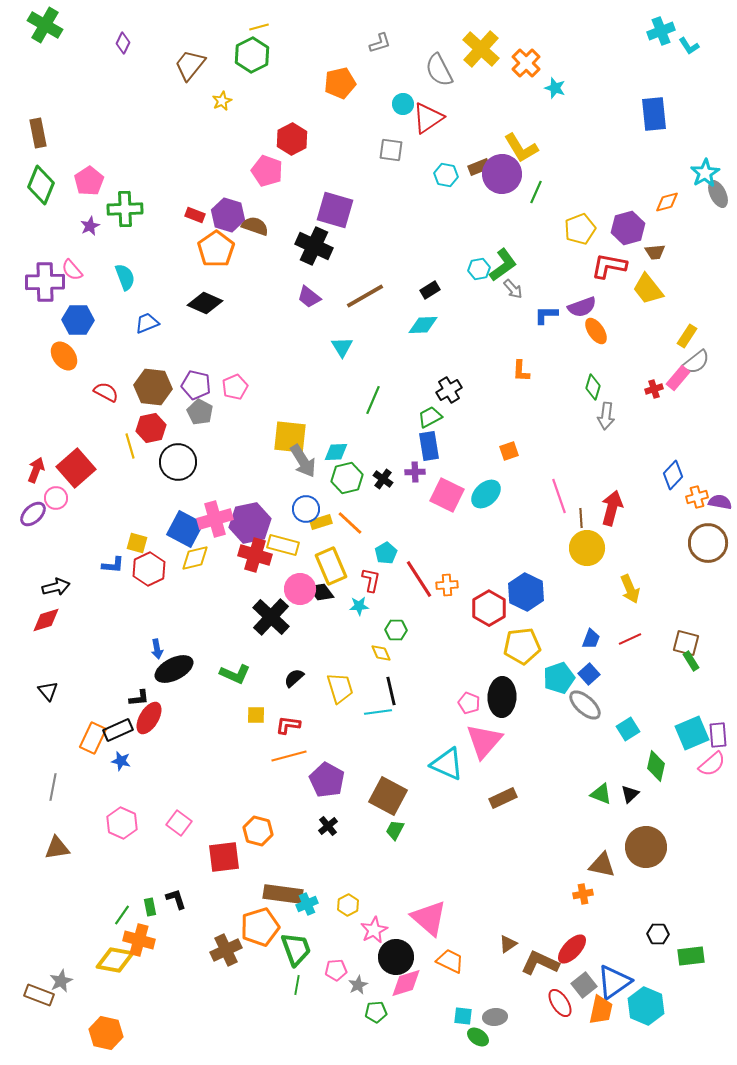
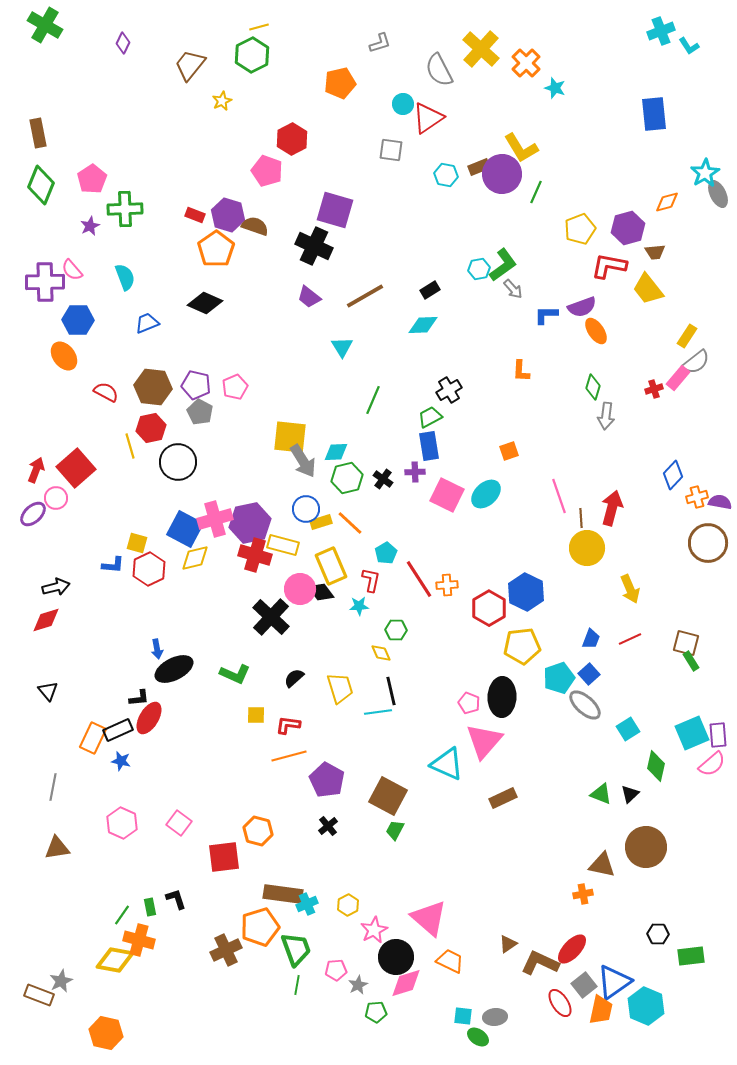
pink pentagon at (89, 181): moved 3 px right, 2 px up
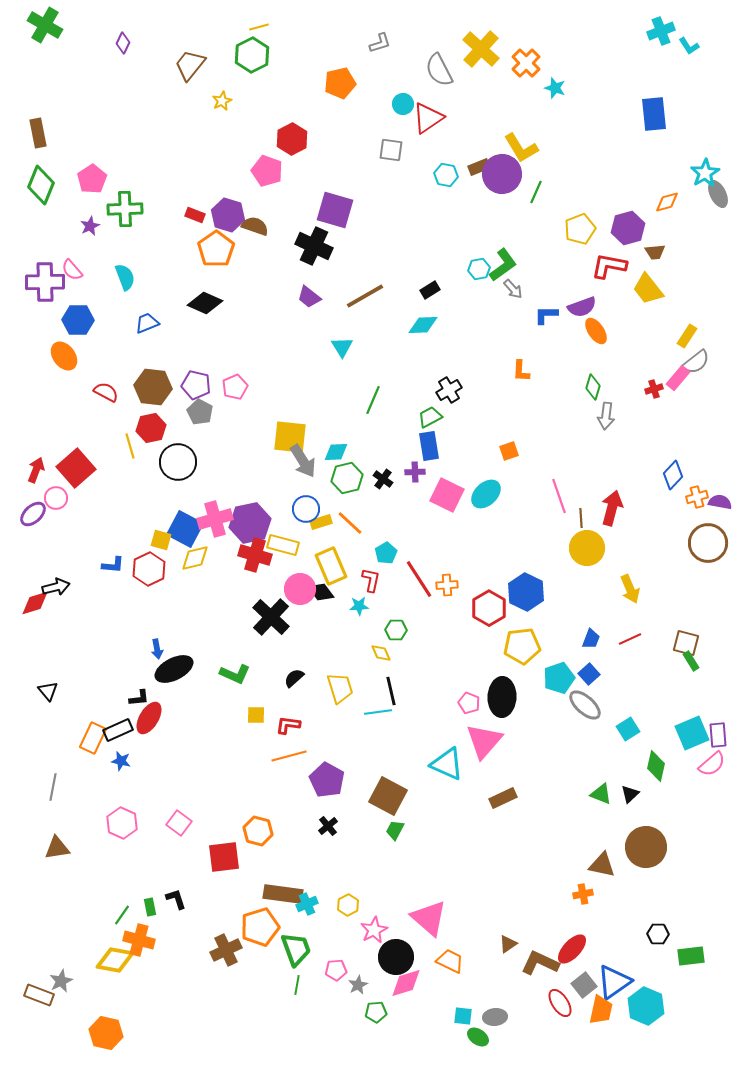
yellow square at (137, 543): moved 24 px right, 3 px up
red diamond at (46, 620): moved 11 px left, 17 px up
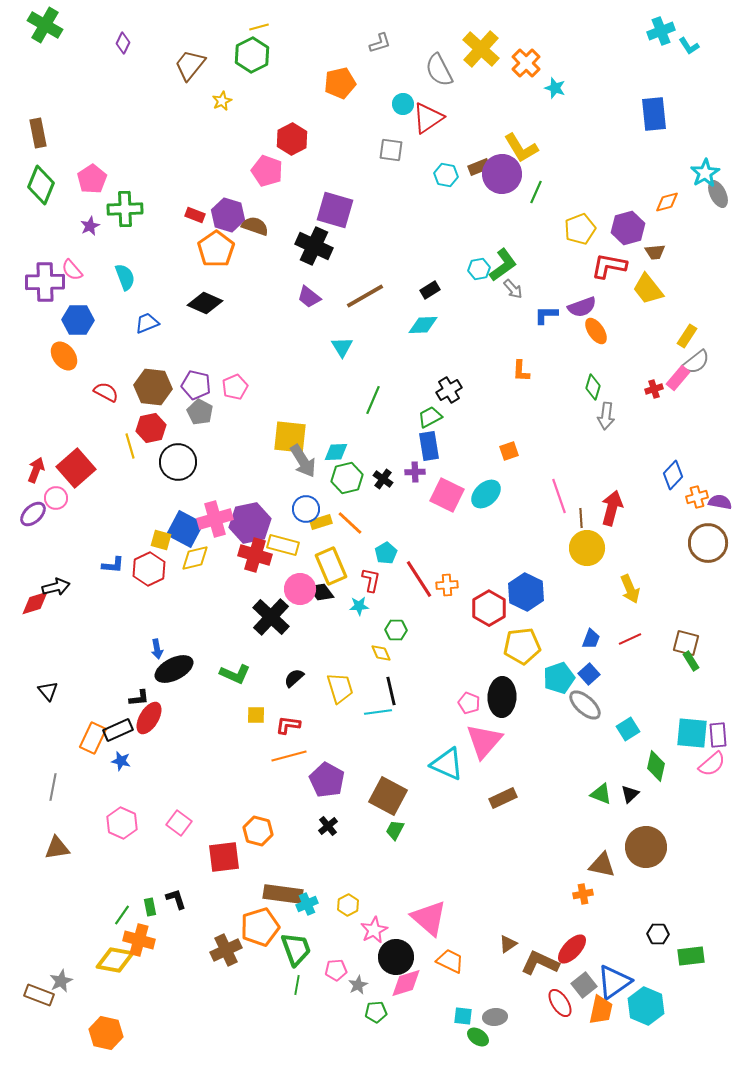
cyan square at (692, 733): rotated 28 degrees clockwise
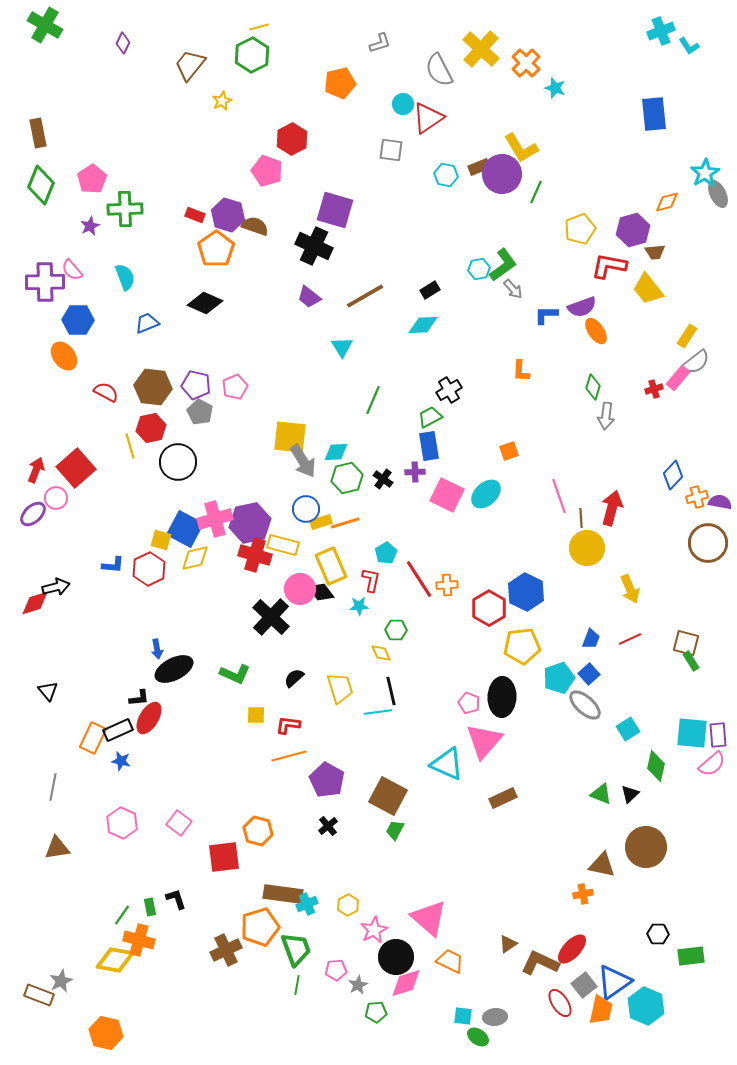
purple hexagon at (628, 228): moved 5 px right, 2 px down
orange line at (350, 523): moved 5 px left; rotated 60 degrees counterclockwise
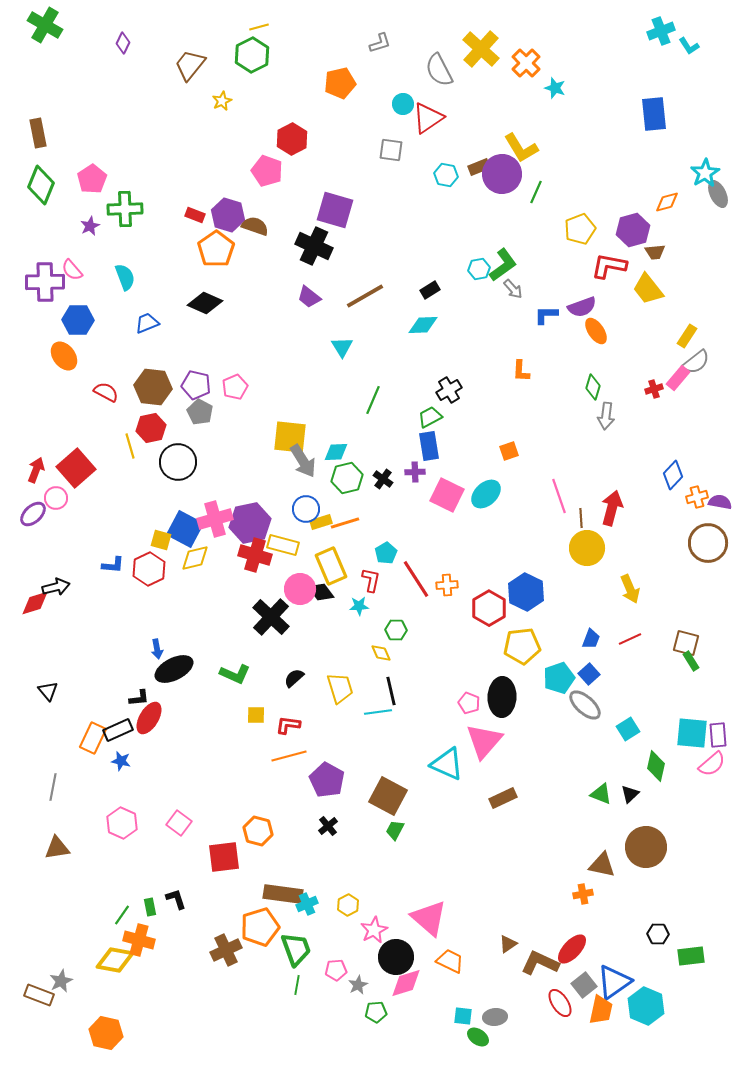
red line at (419, 579): moved 3 px left
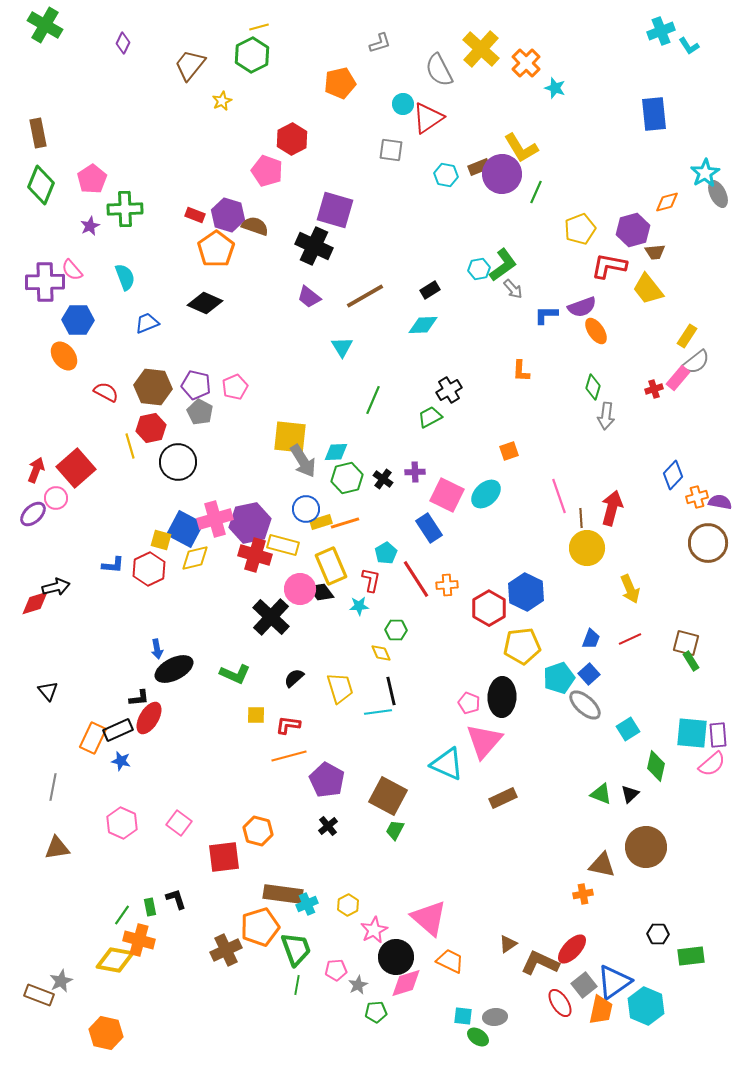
blue rectangle at (429, 446): moved 82 px down; rotated 24 degrees counterclockwise
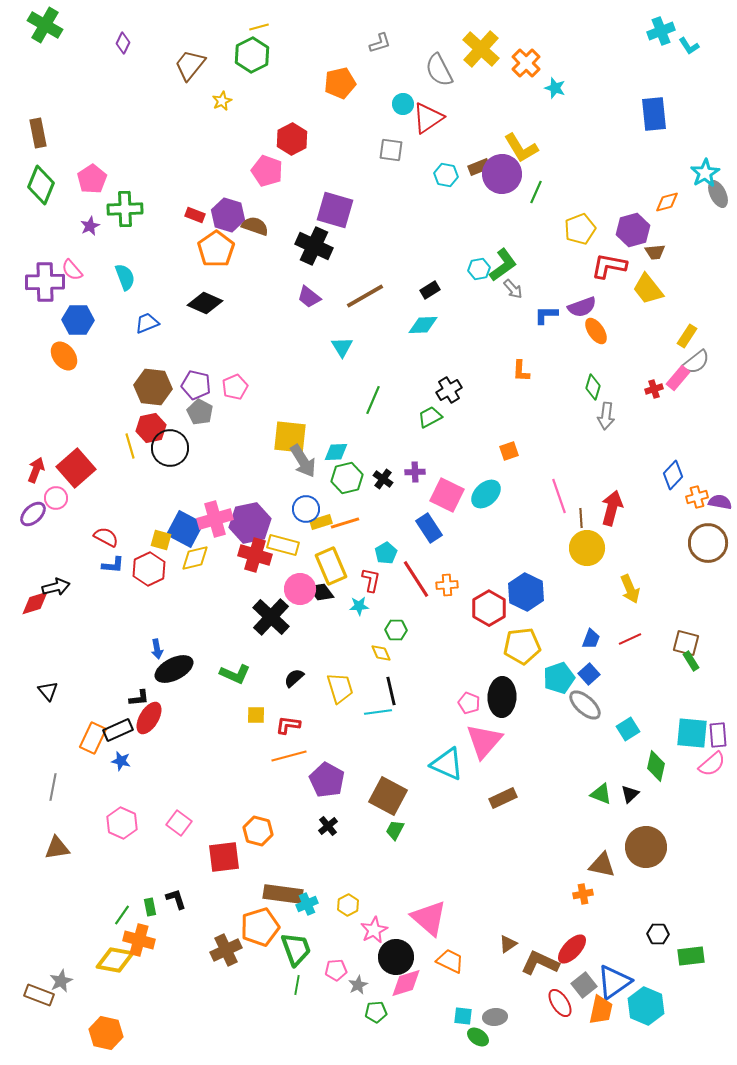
red semicircle at (106, 392): moved 145 px down
black circle at (178, 462): moved 8 px left, 14 px up
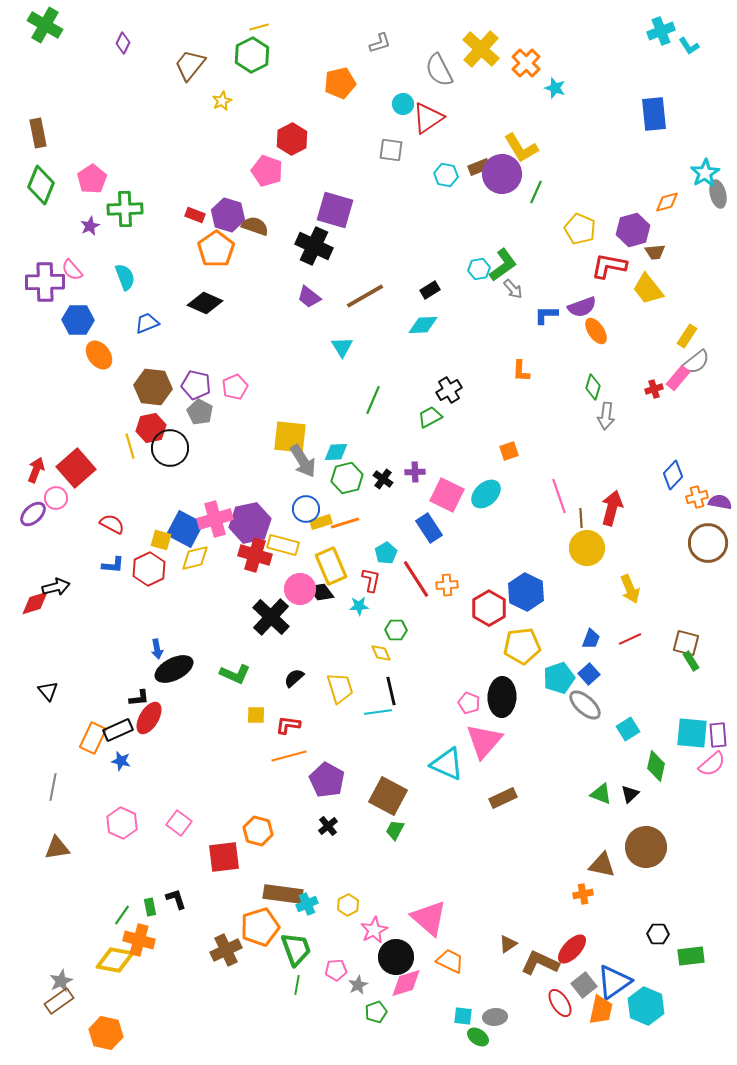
gray ellipse at (718, 194): rotated 12 degrees clockwise
yellow pentagon at (580, 229): rotated 28 degrees counterclockwise
orange ellipse at (64, 356): moved 35 px right, 1 px up
red semicircle at (106, 537): moved 6 px right, 13 px up
brown rectangle at (39, 995): moved 20 px right, 6 px down; rotated 56 degrees counterclockwise
green pentagon at (376, 1012): rotated 15 degrees counterclockwise
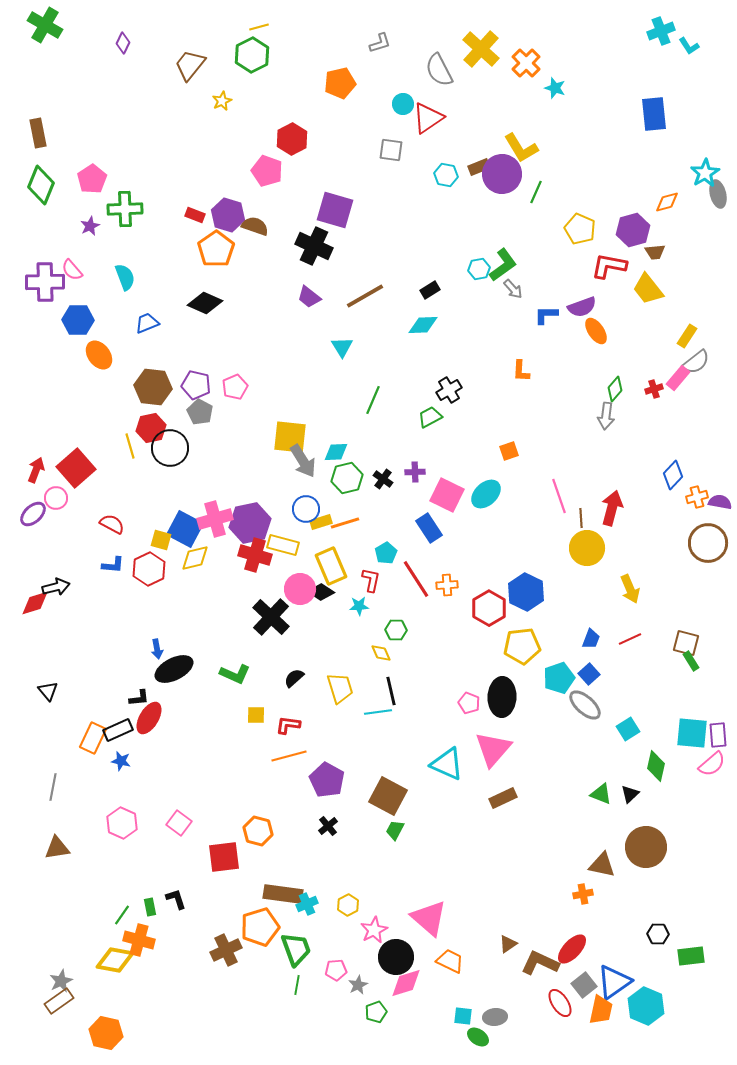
green diamond at (593, 387): moved 22 px right, 2 px down; rotated 25 degrees clockwise
black diamond at (321, 592): rotated 20 degrees counterclockwise
pink triangle at (484, 741): moved 9 px right, 8 px down
